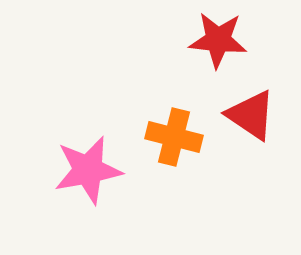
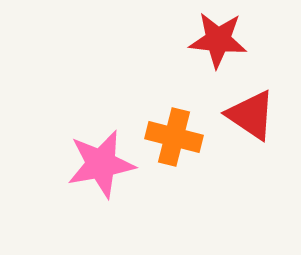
pink star: moved 13 px right, 6 px up
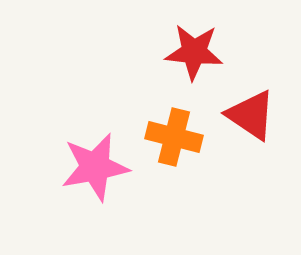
red star: moved 24 px left, 12 px down
pink star: moved 6 px left, 3 px down
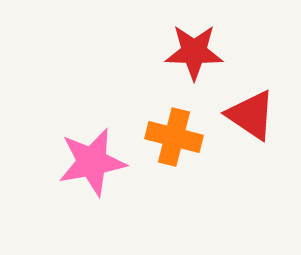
red star: rotated 4 degrees counterclockwise
pink star: moved 3 px left, 5 px up
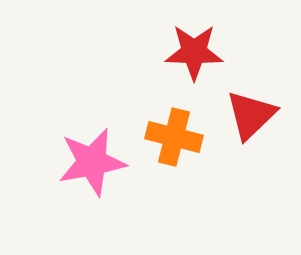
red triangle: rotated 42 degrees clockwise
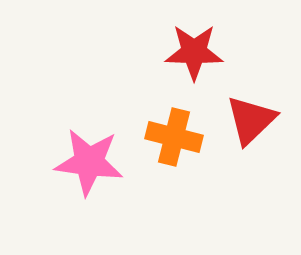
red triangle: moved 5 px down
pink star: moved 3 px left; rotated 18 degrees clockwise
